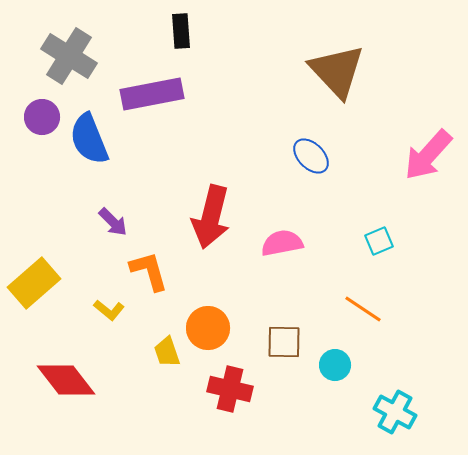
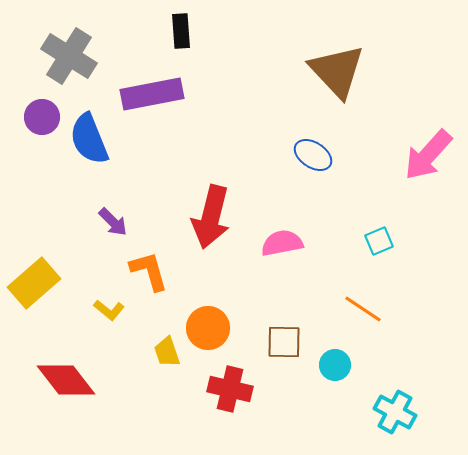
blue ellipse: moved 2 px right, 1 px up; rotated 12 degrees counterclockwise
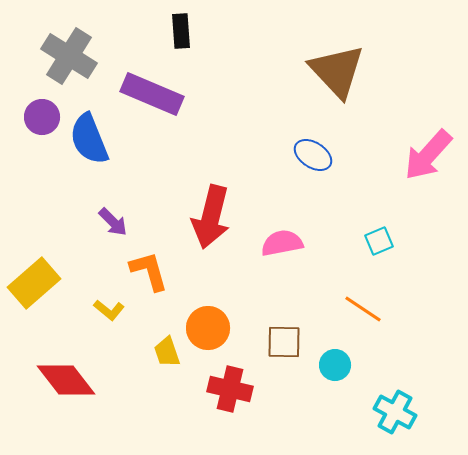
purple rectangle: rotated 34 degrees clockwise
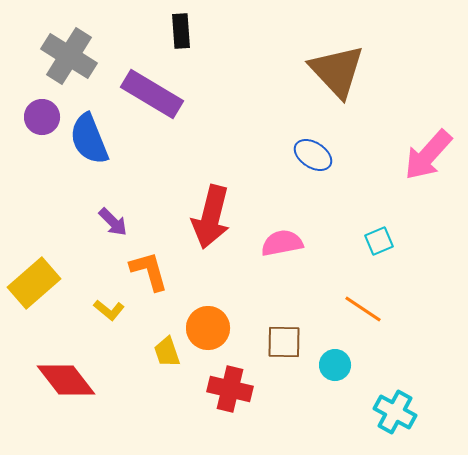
purple rectangle: rotated 8 degrees clockwise
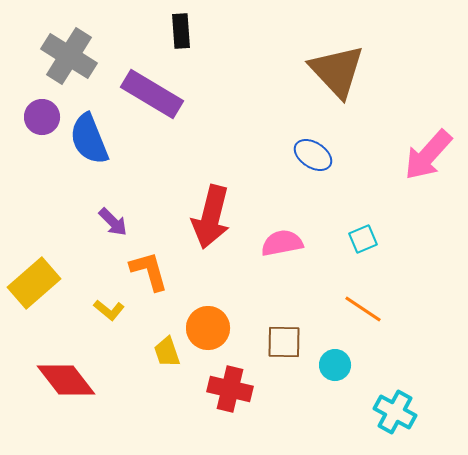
cyan square: moved 16 px left, 2 px up
